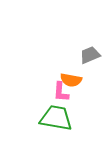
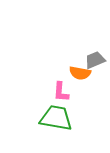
gray trapezoid: moved 5 px right, 5 px down
orange semicircle: moved 9 px right, 7 px up
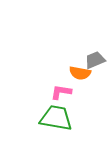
pink L-shape: rotated 95 degrees clockwise
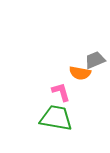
pink L-shape: rotated 65 degrees clockwise
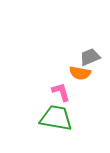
gray trapezoid: moved 5 px left, 3 px up
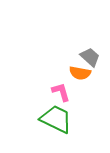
gray trapezoid: rotated 65 degrees clockwise
green trapezoid: moved 1 px down; rotated 16 degrees clockwise
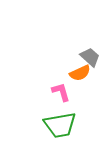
orange semicircle: rotated 35 degrees counterclockwise
green trapezoid: moved 4 px right, 6 px down; rotated 144 degrees clockwise
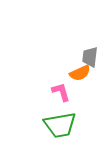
gray trapezoid: rotated 125 degrees counterclockwise
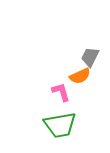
gray trapezoid: rotated 20 degrees clockwise
orange semicircle: moved 3 px down
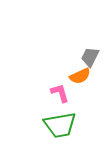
pink L-shape: moved 1 px left, 1 px down
